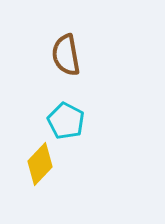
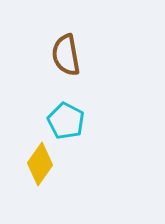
yellow diamond: rotated 9 degrees counterclockwise
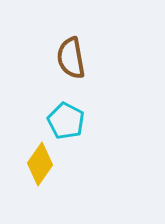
brown semicircle: moved 5 px right, 3 px down
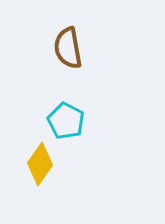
brown semicircle: moved 3 px left, 10 px up
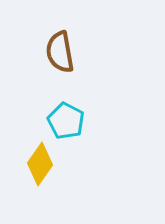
brown semicircle: moved 8 px left, 4 px down
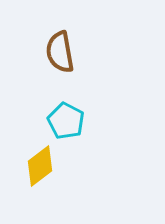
yellow diamond: moved 2 px down; rotated 18 degrees clockwise
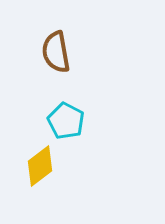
brown semicircle: moved 4 px left
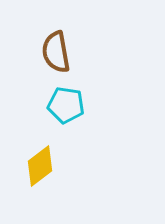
cyan pentagon: moved 16 px up; rotated 18 degrees counterclockwise
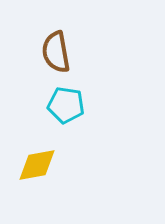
yellow diamond: moved 3 px left, 1 px up; rotated 27 degrees clockwise
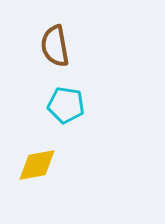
brown semicircle: moved 1 px left, 6 px up
